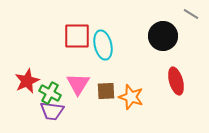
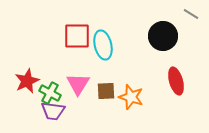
purple trapezoid: moved 1 px right
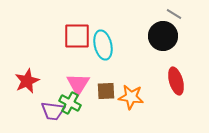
gray line: moved 17 px left
green cross: moved 20 px right, 10 px down
orange star: rotated 10 degrees counterclockwise
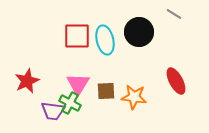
black circle: moved 24 px left, 4 px up
cyan ellipse: moved 2 px right, 5 px up
red ellipse: rotated 12 degrees counterclockwise
orange star: moved 3 px right
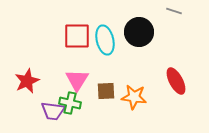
gray line: moved 3 px up; rotated 14 degrees counterclockwise
pink triangle: moved 1 px left, 4 px up
green cross: rotated 15 degrees counterclockwise
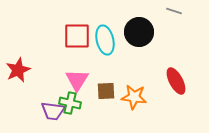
red star: moved 9 px left, 11 px up
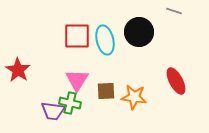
red star: rotated 15 degrees counterclockwise
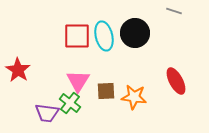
black circle: moved 4 px left, 1 px down
cyan ellipse: moved 1 px left, 4 px up
pink triangle: moved 1 px right, 1 px down
green cross: rotated 25 degrees clockwise
purple trapezoid: moved 6 px left, 2 px down
